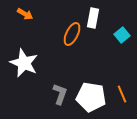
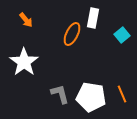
orange arrow: moved 1 px right, 6 px down; rotated 21 degrees clockwise
white star: moved 1 px up; rotated 12 degrees clockwise
gray L-shape: rotated 35 degrees counterclockwise
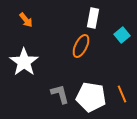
orange ellipse: moved 9 px right, 12 px down
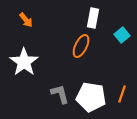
orange line: rotated 42 degrees clockwise
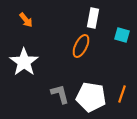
cyan square: rotated 35 degrees counterclockwise
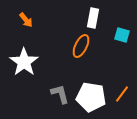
orange line: rotated 18 degrees clockwise
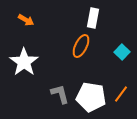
orange arrow: rotated 21 degrees counterclockwise
cyan square: moved 17 px down; rotated 28 degrees clockwise
orange line: moved 1 px left
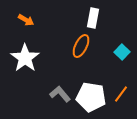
white star: moved 1 px right, 4 px up
gray L-shape: rotated 25 degrees counterclockwise
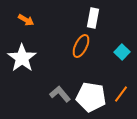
white star: moved 3 px left
